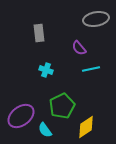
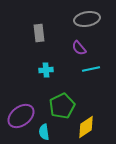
gray ellipse: moved 9 px left
cyan cross: rotated 24 degrees counterclockwise
cyan semicircle: moved 1 px left, 2 px down; rotated 28 degrees clockwise
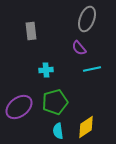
gray ellipse: rotated 60 degrees counterclockwise
gray rectangle: moved 8 px left, 2 px up
cyan line: moved 1 px right
green pentagon: moved 7 px left, 4 px up; rotated 10 degrees clockwise
purple ellipse: moved 2 px left, 9 px up
cyan semicircle: moved 14 px right, 1 px up
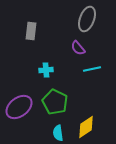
gray rectangle: rotated 12 degrees clockwise
purple semicircle: moved 1 px left
green pentagon: rotated 30 degrees counterclockwise
cyan semicircle: moved 2 px down
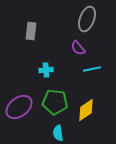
green pentagon: rotated 20 degrees counterclockwise
yellow diamond: moved 17 px up
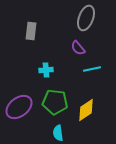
gray ellipse: moved 1 px left, 1 px up
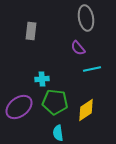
gray ellipse: rotated 30 degrees counterclockwise
cyan cross: moved 4 px left, 9 px down
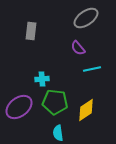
gray ellipse: rotated 65 degrees clockwise
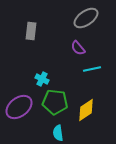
cyan cross: rotated 32 degrees clockwise
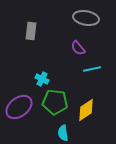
gray ellipse: rotated 45 degrees clockwise
cyan semicircle: moved 5 px right
